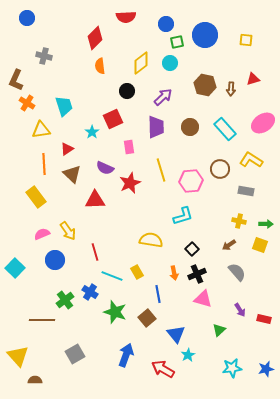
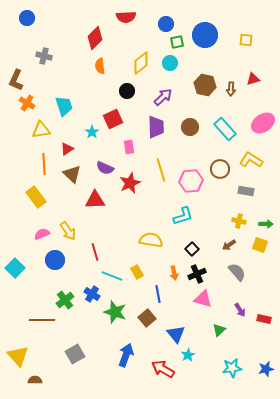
blue cross at (90, 292): moved 2 px right, 2 px down
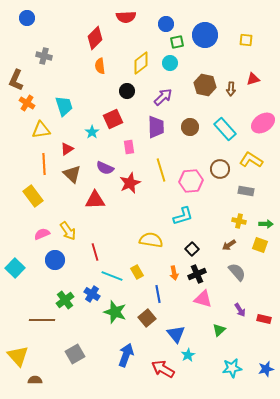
yellow rectangle at (36, 197): moved 3 px left, 1 px up
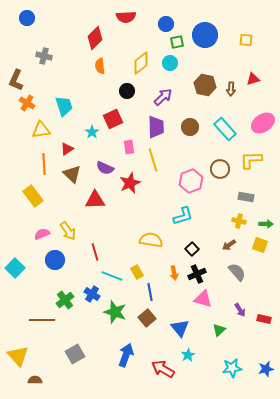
yellow L-shape at (251, 160): rotated 35 degrees counterclockwise
yellow line at (161, 170): moved 8 px left, 10 px up
pink hexagon at (191, 181): rotated 15 degrees counterclockwise
gray rectangle at (246, 191): moved 6 px down
blue line at (158, 294): moved 8 px left, 2 px up
blue triangle at (176, 334): moved 4 px right, 6 px up
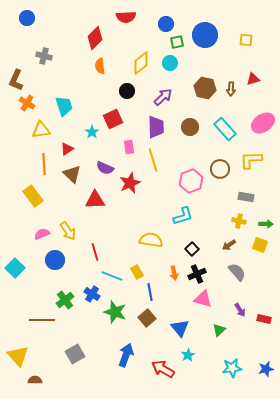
brown hexagon at (205, 85): moved 3 px down
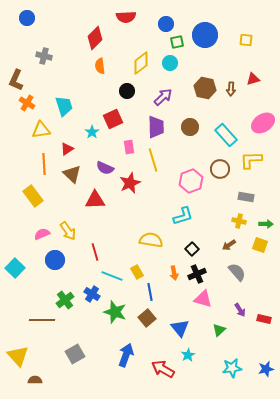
cyan rectangle at (225, 129): moved 1 px right, 6 px down
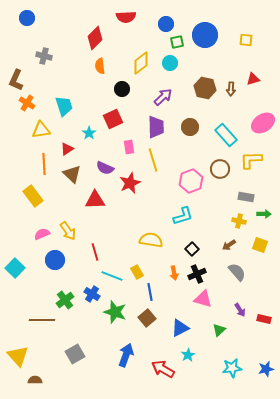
black circle at (127, 91): moved 5 px left, 2 px up
cyan star at (92, 132): moved 3 px left, 1 px down
green arrow at (266, 224): moved 2 px left, 10 px up
blue triangle at (180, 328): rotated 42 degrees clockwise
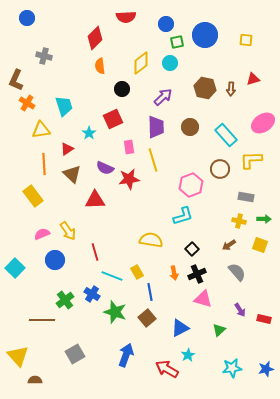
pink hexagon at (191, 181): moved 4 px down
red star at (130, 183): moved 1 px left, 4 px up; rotated 15 degrees clockwise
green arrow at (264, 214): moved 5 px down
red arrow at (163, 369): moved 4 px right
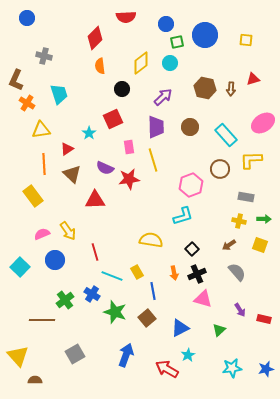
cyan trapezoid at (64, 106): moved 5 px left, 12 px up
cyan square at (15, 268): moved 5 px right, 1 px up
blue line at (150, 292): moved 3 px right, 1 px up
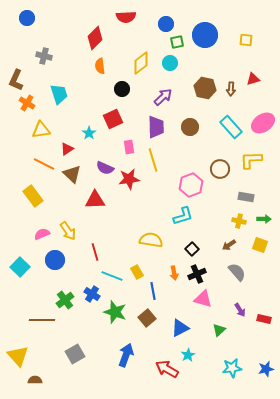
cyan rectangle at (226, 135): moved 5 px right, 8 px up
orange line at (44, 164): rotated 60 degrees counterclockwise
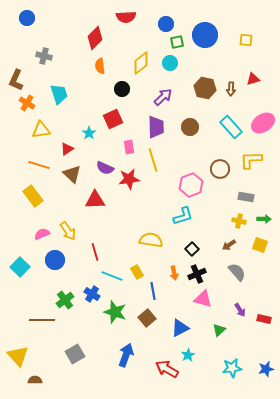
orange line at (44, 164): moved 5 px left, 1 px down; rotated 10 degrees counterclockwise
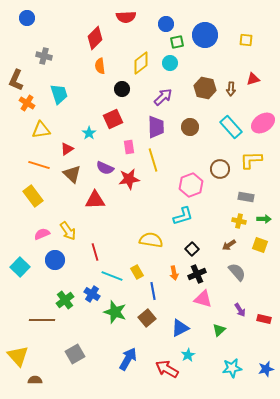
blue arrow at (126, 355): moved 2 px right, 4 px down; rotated 10 degrees clockwise
